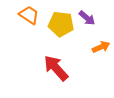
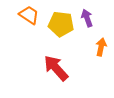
purple arrow: rotated 150 degrees counterclockwise
orange arrow: rotated 54 degrees counterclockwise
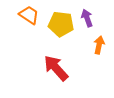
orange arrow: moved 2 px left, 2 px up
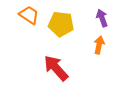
purple arrow: moved 15 px right
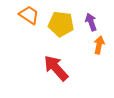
purple arrow: moved 11 px left, 4 px down
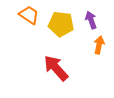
purple arrow: moved 2 px up
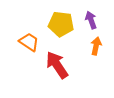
orange trapezoid: moved 27 px down
orange arrow: moved 3 px left, 1 px down
red arrow: moved 1 px right, 3 px up; rotated 8 degrees clockwise
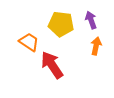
red arrow: moved 5 px left
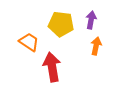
purple arrow: rotated 30 degrees clockwise
red arrow: moved 2 px down; rotated 24 degrees clockwise
